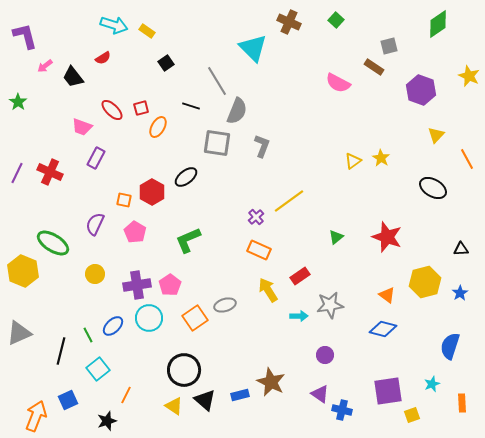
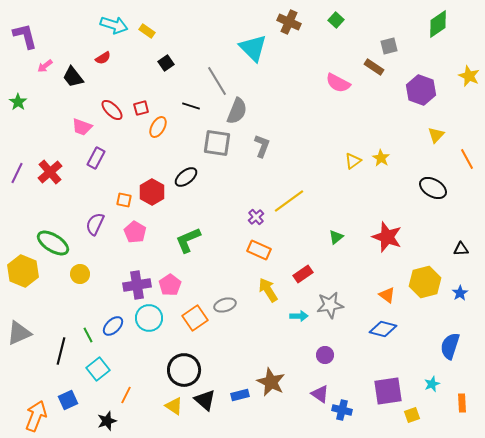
red cross at (50, 172): rotated 25 degrees clockwise
yellow circle at (95, 274): moved 15 px left
red rectangle at (300, 276): moved 3 px right, 2 px up
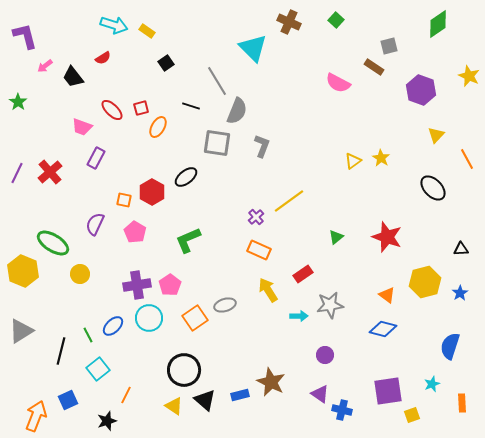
black ellipse at (433, 188): rotated 16 degrees clockwise
gray triangle at (19, 333): moved 2 px right, 2 px up; rotated 8 degrees counterclockwise
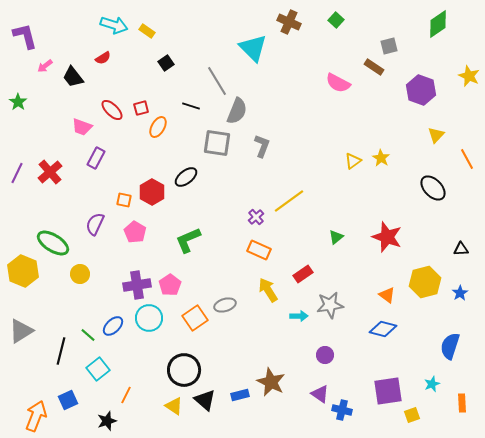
green line at (88, 335): rotated 21 degrees counterclockwise
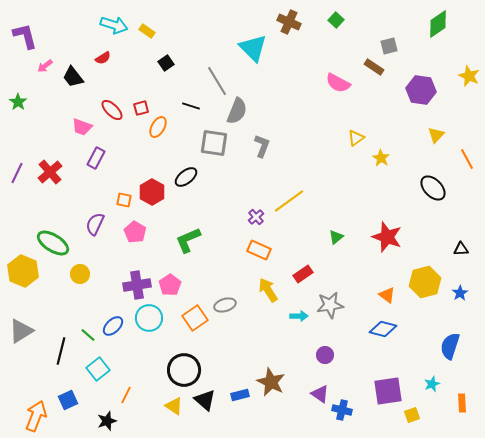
purple hexagon at (421, 90): rotated 12 degrees counterclockwise
gray square at (217, 143): moved 3 px left
yellow triangle at (353, 161): moved 3 px right, 23 px up
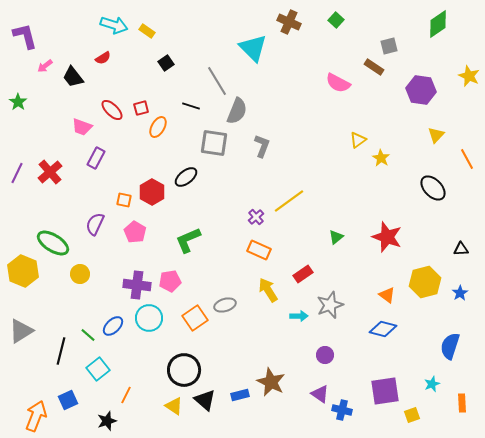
yellow triangle at (356, 138): moved 2 px right, 2 px down
purple cross at (137, 285): rotated 16 degrees clockwise
pink pentagon at (170, 285): moved 4 px up; rotated 25 degrees clockwise
gray star at (330, 305): rotated 12 degrees counterclockwise
purple square at (388, 391): moved 3 px left
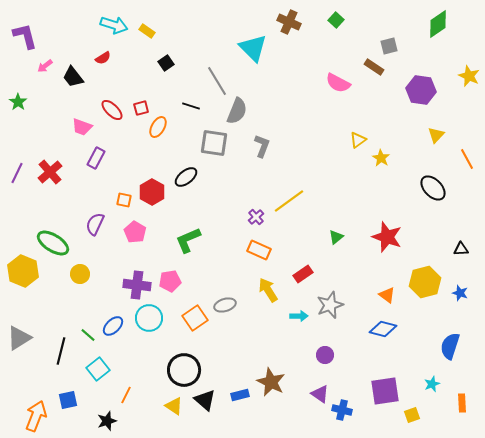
blue star at (460, 293): rotated 21 degrees counterclockwise
gray triangle at (21, 331): moved 2 px left, 7 px down
blue square at (68, 400): rotated 12 degrees clockwise
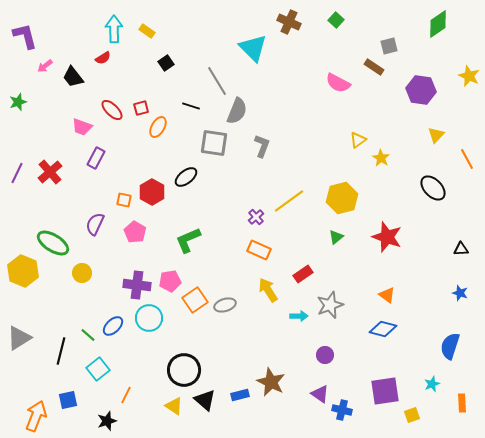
cyan arrow at (114, 25): moved 4 px down; rotated 108 degrees counterclockwise
green star at (18, 102): rotated 18 degrees clockwise
yellow circle at (80, 274): moved 2 px right, 1 px up
yellow hexagon at (425, 282): moved 83 px left, 84 px up
orange square at (195, 318): moved 18 px up
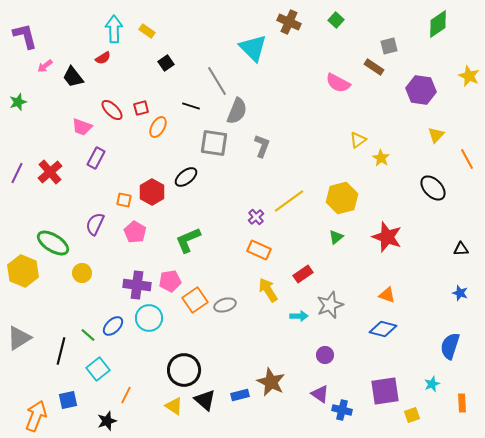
orange triangle at (387, 295): rotated 18 degrees counterclockwise
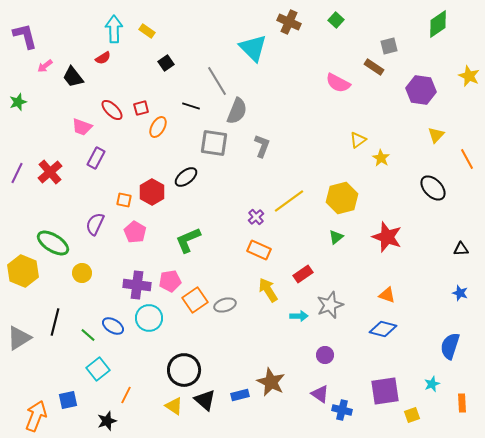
blue ellipse at (113, 326): rotated 75 degrees clockwise
black line at (61, 351): moved 6 px left, 29 px up
